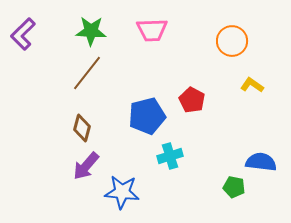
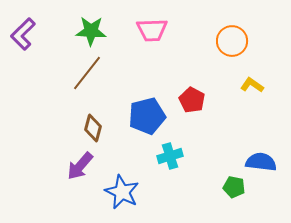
brown diamond: moved 11 px right
purple arrow: moved 6 px left
blue star: rotated 20 degrees clockwise
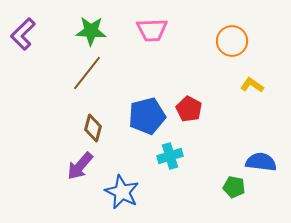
red pentagon: moved 3 px left, 9 px down
